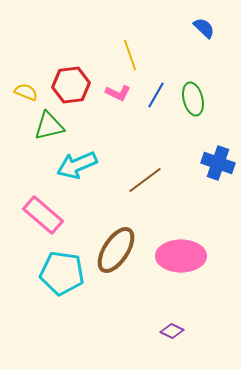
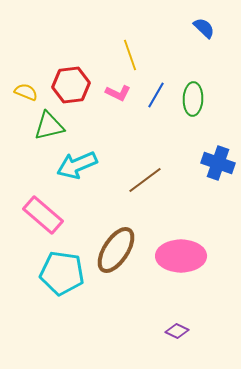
green ellipse: rotated 16 degrees clockwise
purple diamond: moved 5 px right
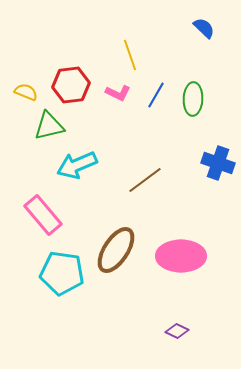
pink rectangle: rotated 9 degrees clockwise
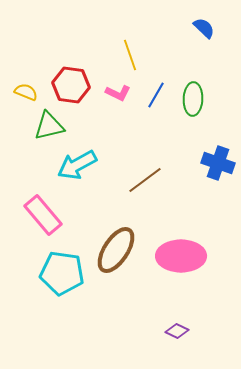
red hexagon: rotated 15 degrees clockwise
cyan arrow: rotated 6 degrees counterclockwise
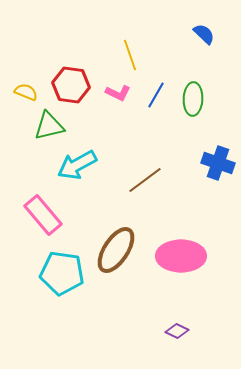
blue semicircle: moved 6 px down
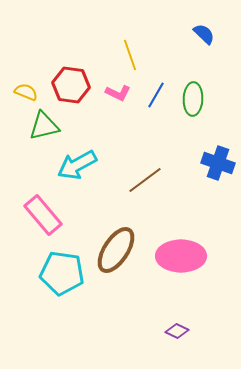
green triangle: moved 5 px left
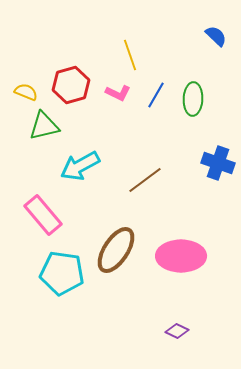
blue semicircle: moved 12 px right, 2 px down
red hexagon: rotated 24 degrees counterclockwise
cyan arrow: moved 3 px right, 1 px down
